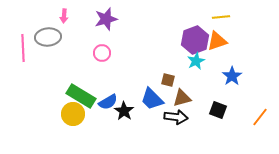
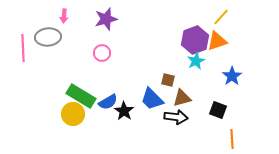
yellow line: rotated 42 degrees counterclockwise
orange line: moved 28 px left, 22 px down; rotated 42 degrees counterclockwise
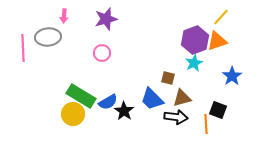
cyan star: moved 2 px left, 2 px down
brown square: moved 2 px up
orange line: moved 26 px left, 15 px up
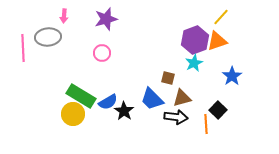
black square: rotated 24 degrees clockwise
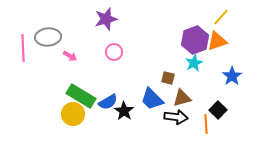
pink arrow: moved 6 px right, 40 px down; rotated 64 degrees counterclockwise
pink circle: moved 12 px right, 1 px up
